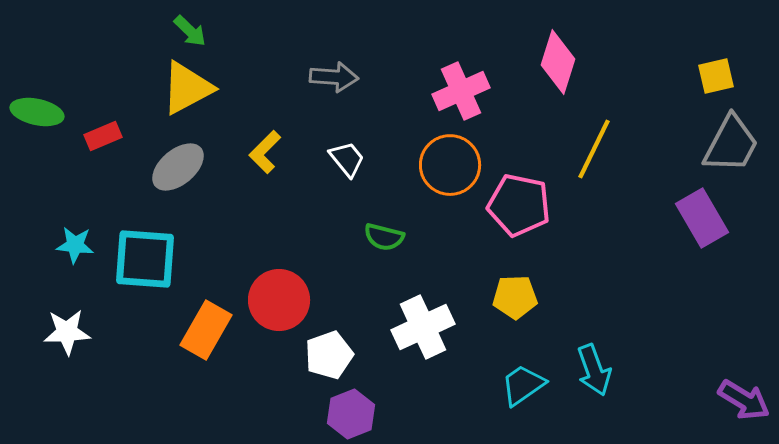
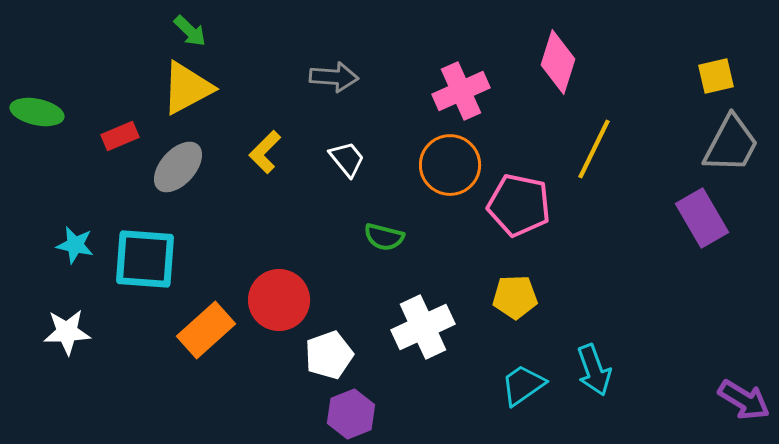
red rectangle: moved 17 px right
gray ellipse: rotated 8 degrees counterclockwise
cyan star: rotated 6 degrees clockwise
orange rectangle: rotated 18 degrees clockwise
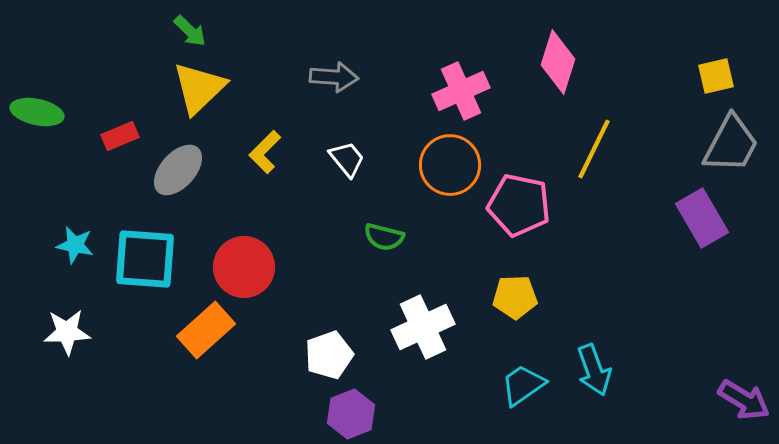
yellow triangle: moved 12 px right; rotated 16 degrees counterclockwise
gray ellipse: moved 3 px down
red circle: moved 35 px left, 33 px up
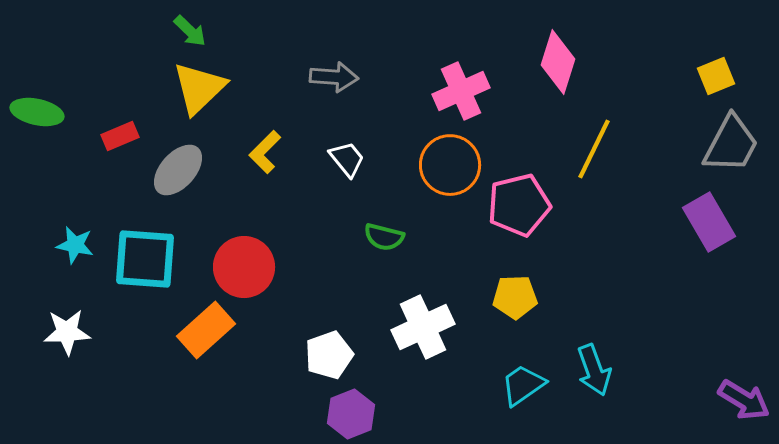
yellow square: rotated 9 degrees counterclockwise
pink pentagon: rotated 26 degrees counterclockwise
purple rectangle: moved 7 px right, 4 px down
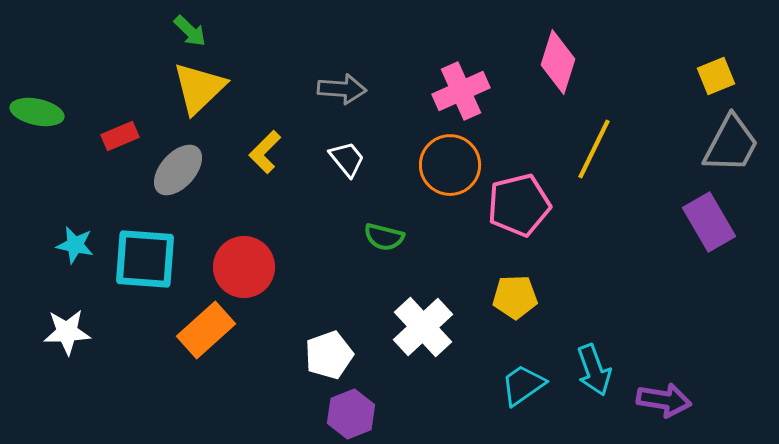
gray arrow: moved 8 px right, 12 px down
white cross: rotated 18 degrees counterclockwise
purple arrow: moved 80 px left; rotated 22 degrees counterclockwise
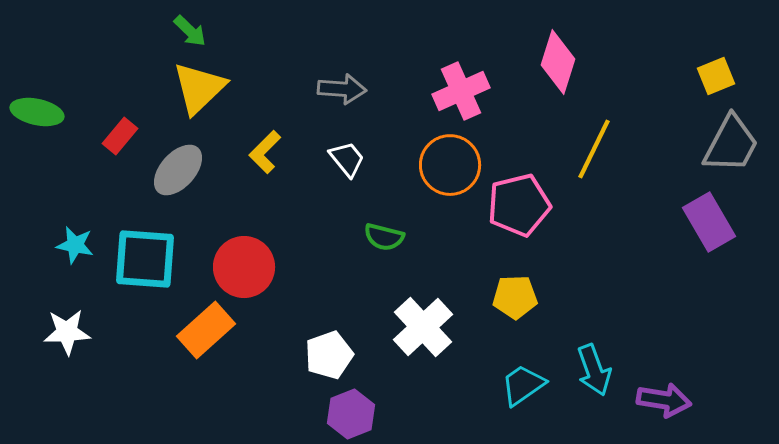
red rectangle: rotated 27 degrees counterclockwise
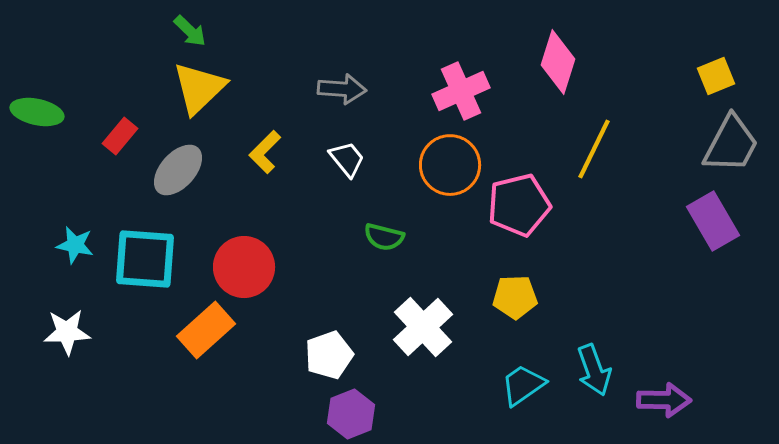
purple rectangle: moved 4 px right, 1 px up
purple arrow: rotated 8 degrees counterclockwise
